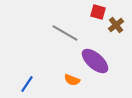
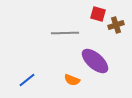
red square: moved 2 px down
brown cross: rotated 21 degrees clockwise
gray line: rotated 32 degrees counterclockwise
blue line: moved 4 px up; rotated 18 degrees clockwise
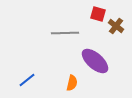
brown cross: moved 1 px down; rotated 35 degrees counterclockwise
orange semicircle: moved 3 px down; rotated 98 degrees counterclockwise
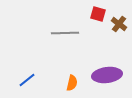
brown cross: moved 3 px right, 2 px up
purple ellipse: moved 12 px right, 14 px down; rotated 48 degrees counterclockwise
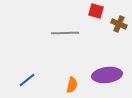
red square: moved 2 px left, 3 px up
brown cross: rotated 14 degrees counterclockwise
orange semicircle: moved 2 px down
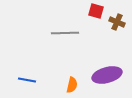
brown cross: moved 2 px left, 2 px up
purple ellipse: rotated 8 degrees counterclockwise
blue line: rotated 48 degrees clockwise
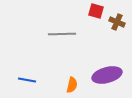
gray line: moved 3 px left, 1 px down
